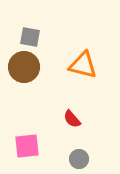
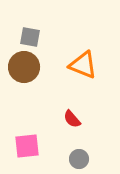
orange triangle: rotated 8 degrees clockwise
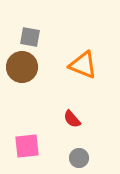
brown circle: moved 2 px left
gray circle: moved 1 px up
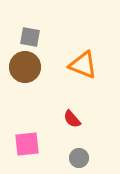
brown circle: moved 3 px right
pink square: moved 2 px up
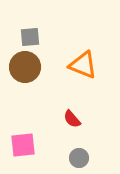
gray square: rotated 15 degrees counterclockwise
pink square: moved 4 px left, 1 px down
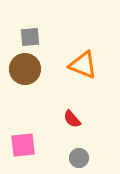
brown circle: moved 2 px down
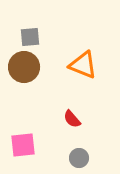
brown circle: moved 1 px left, 2 px up
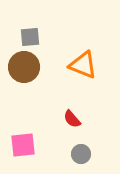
gray circle: moved 2 px right, 4 px up
